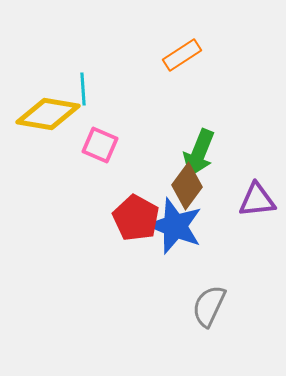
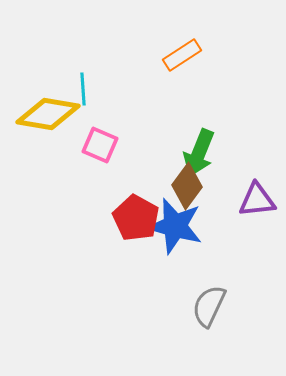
blue star: rotated 6 degrees counterclockwise
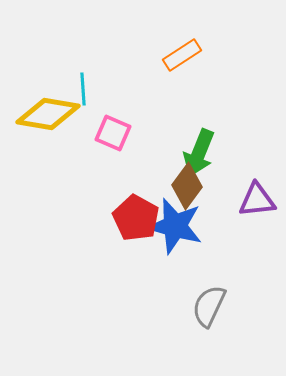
pink square: moved 13 px right, 12 px up
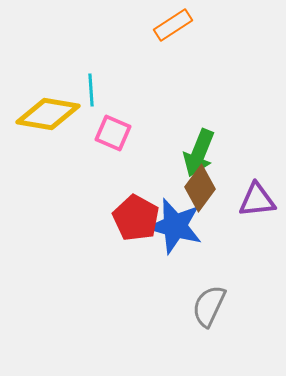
orange rectangle: moved 9 px left, 30 px up
cyan line: moved 8 px right, 1 px down
brown diamond: moved 13 px right, 2 px down
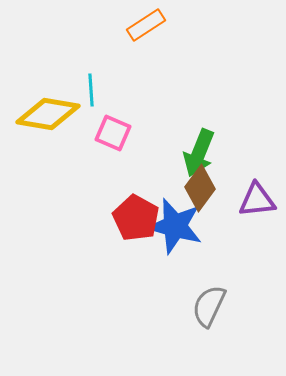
orange rectangle: moved 27 px left
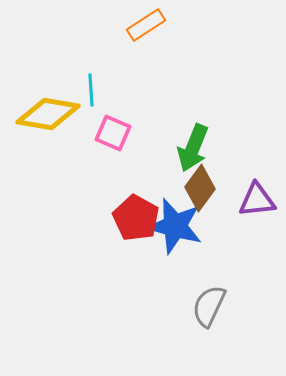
green arrow: moved 6 px left, 5 px up
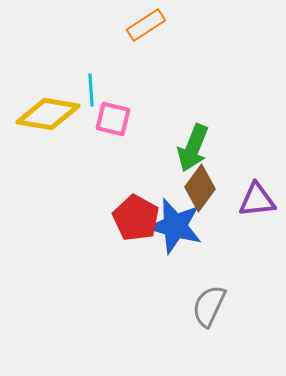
pink square: moved 14 px up; rotated 9 degrees counterclockwise
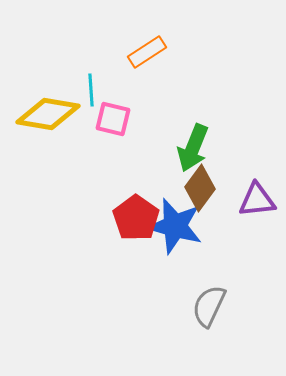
orange rectangle: moved 1 px right, 27 px down
red pentagon: rotated 6 degrees clockwise
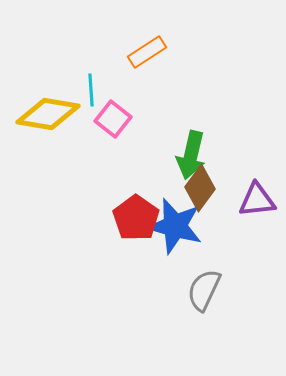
pink square: rotated 24 degrees clockwise
green arrow: moved 2 px left, 7 px down; rotated 9 degrees counterclockwise
gray semicircle: moved 5 px left, 16 px up
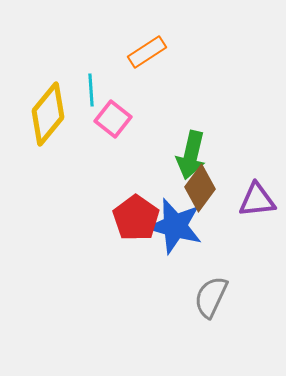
yellow diamond: rotated 60 degrees counterclockwise
gray semicircle: moved 7 px right, 7 px down
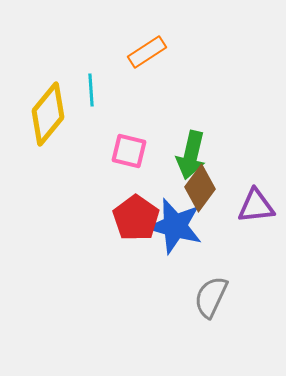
pink square: moved 16 px right, 32 px down; rotated 24 degrees counterclockwise
purple triangle: moved 1 px left, 6 px down
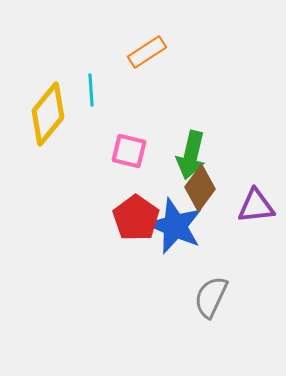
blue star: rotated 8 degrees clockwise
